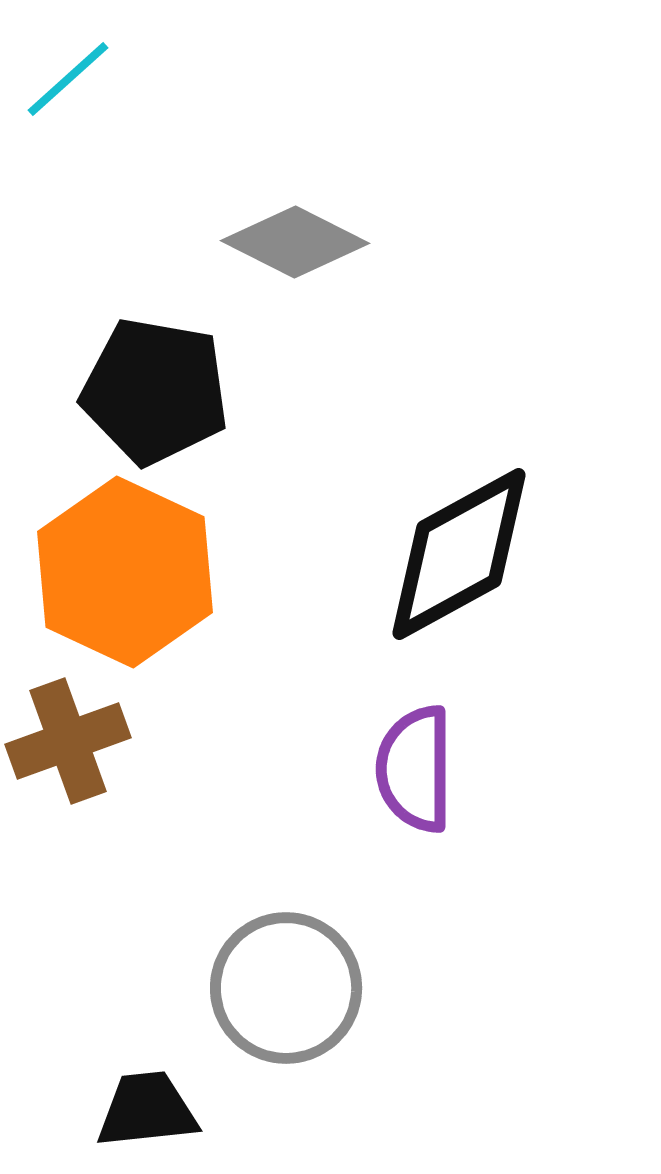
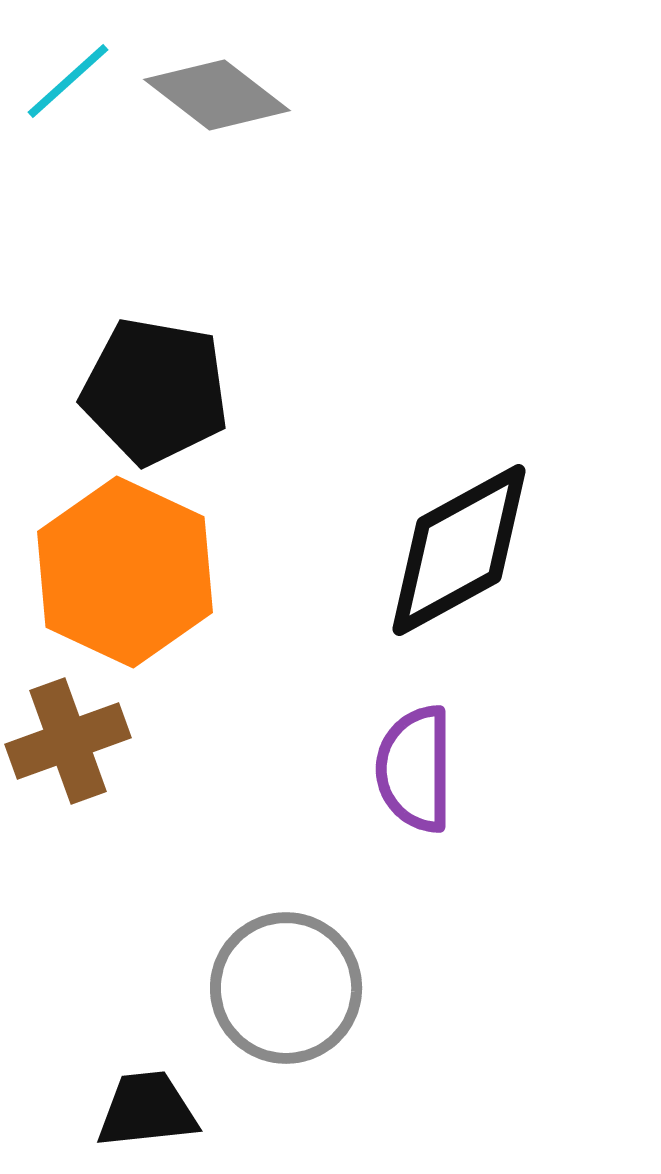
cyan line: moved 2 px down
gray diamond: moved 78 px left, 147 px up; rotated 11 degrees clockwise
black diamond: moved 4 px up
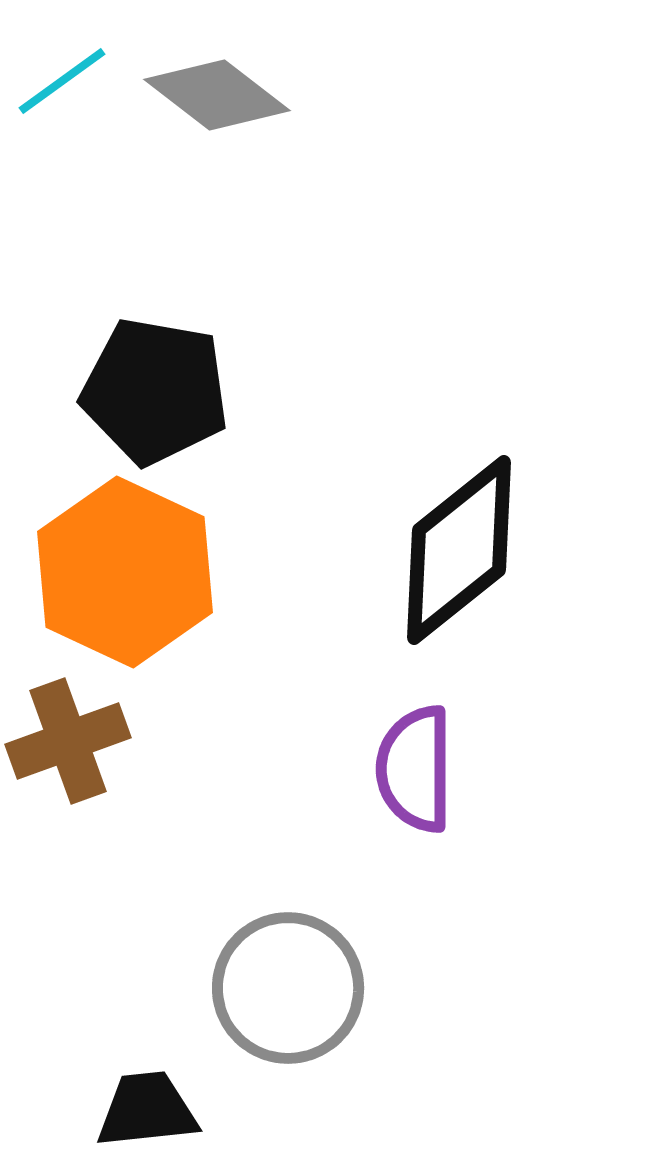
cyan line: moved 6 px left; rotated 6 degrees clockwise
black diamond: rotated 10 degrees counterclockwise
gray circle: moved 2 px right
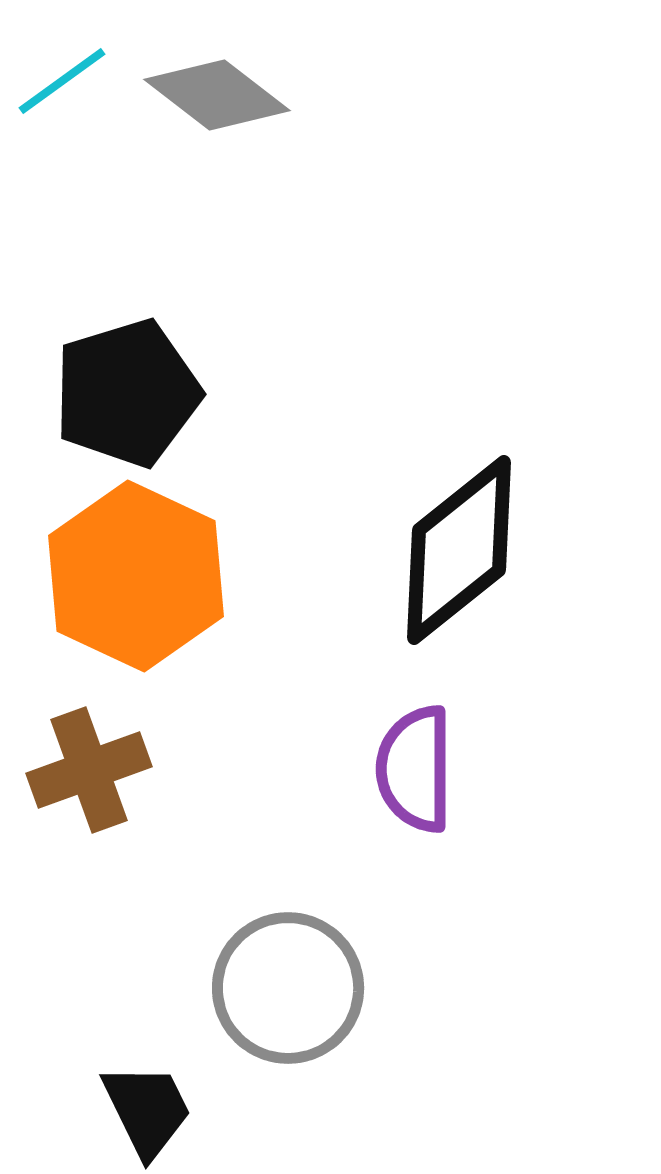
black pentagon: moved 28 px left, 2 px down; rotated 27 degrees counterclockwise
orange hexagon: moved 11 px right, 4 px down
brown cross: moved 21 px right, 29 px down
black trapezoid: rotated 70 degrees clockwise
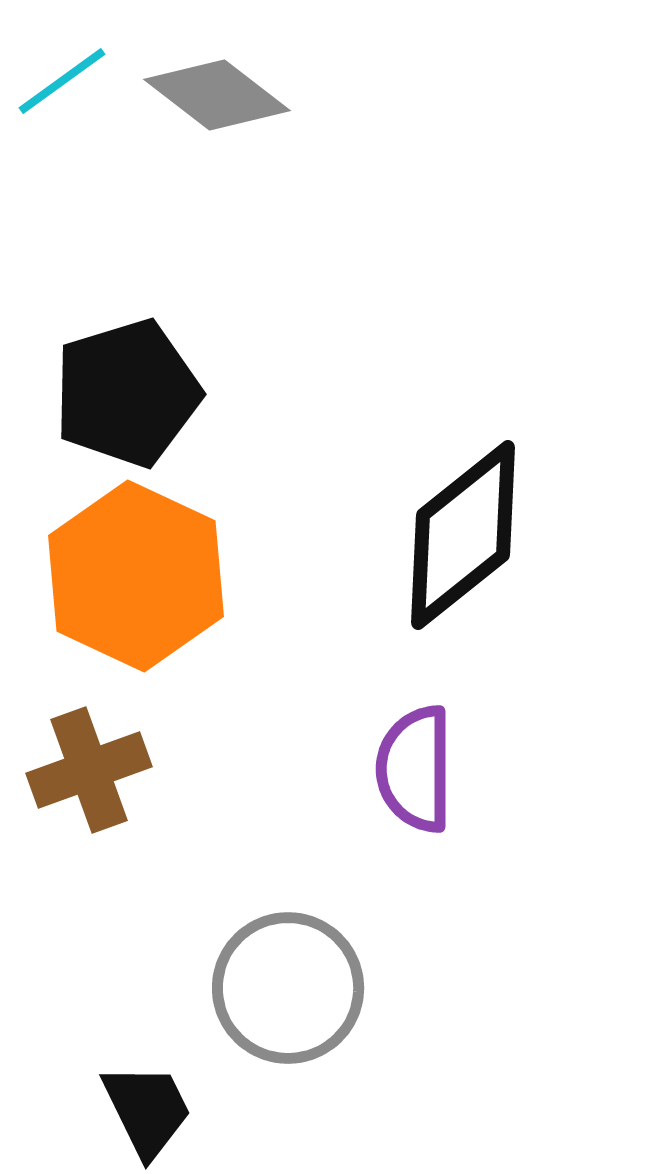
black diamond: moved 4 px right, 15 px up
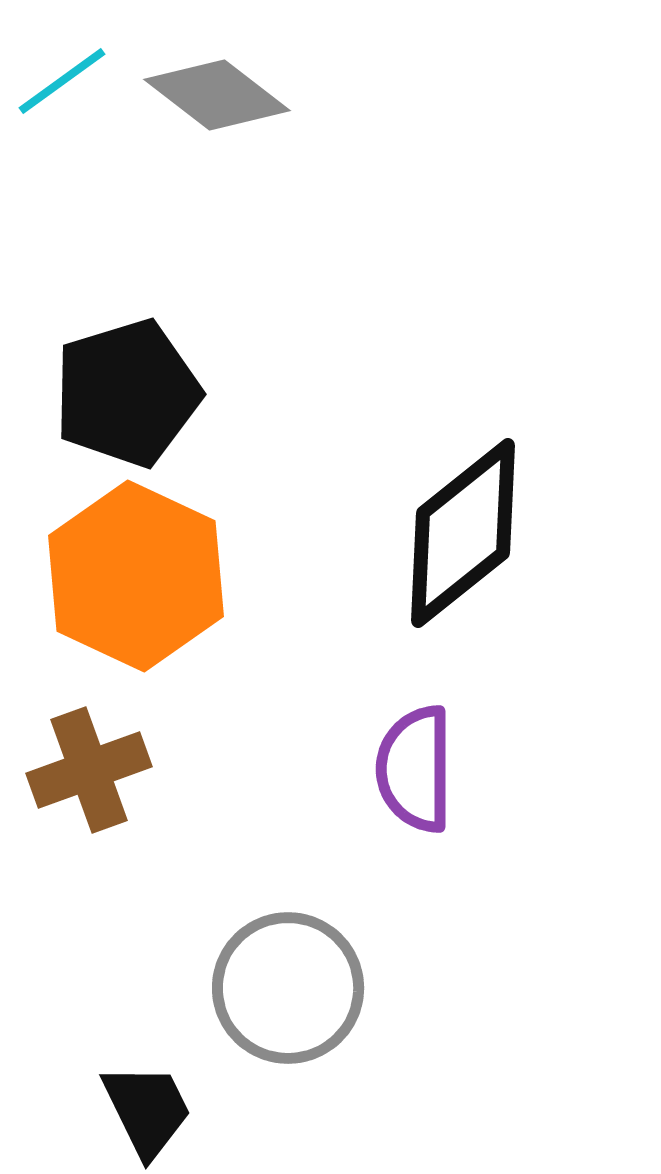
black diamond: moved 2 px up
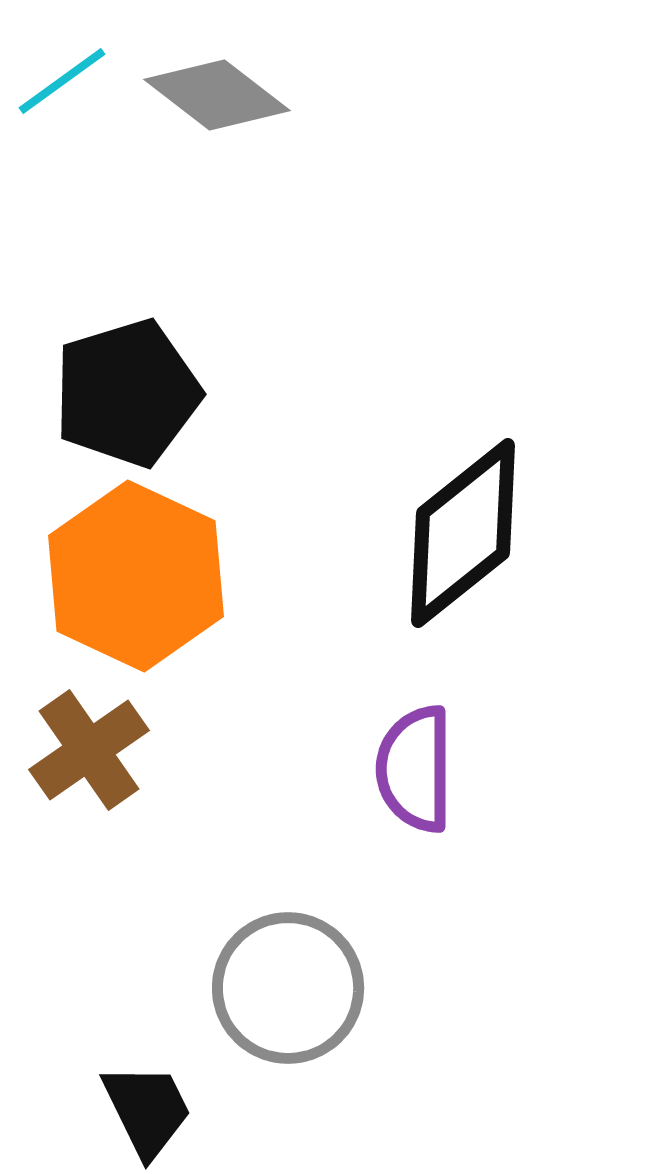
brown cross: moved 20 px up; rotated 15 degrees counterclockwise
